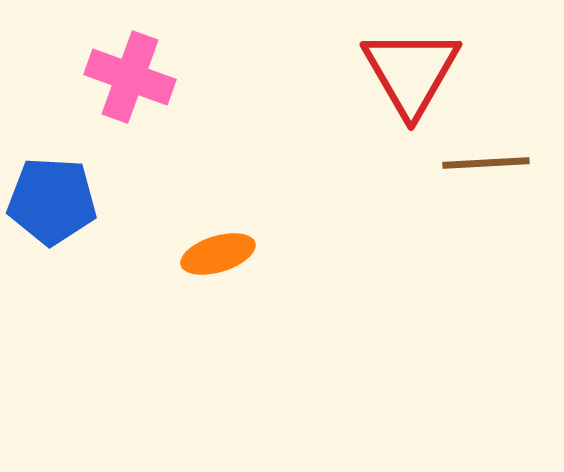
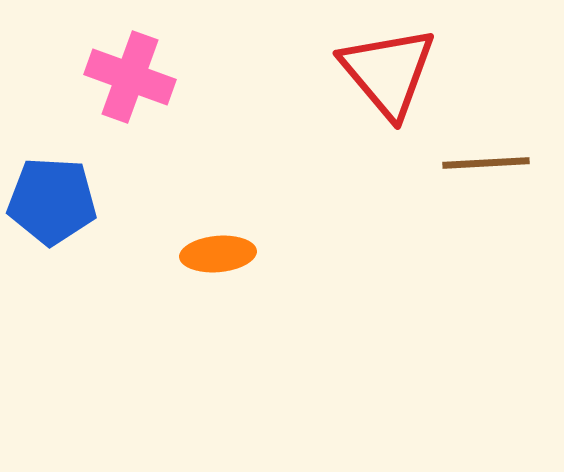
red triangle: moved 23 px left; rotated 10 degrees counterclockwise
orange ellipse: rotated 12 degrees clockwise
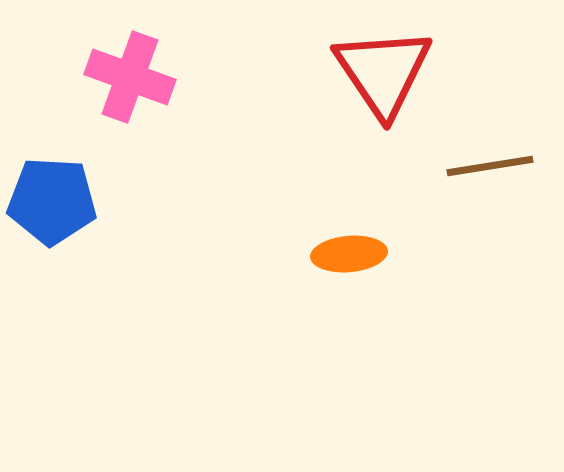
red triangle: moved 5 px left; rotated 6 degrees clockwise
brown line: moved 4 px right, 3 px down; rotated 6 degrees counterclockwise
orange ellipse: moved 131 px right
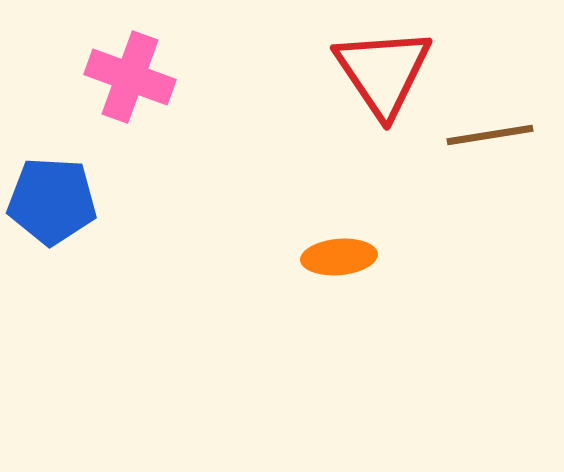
brown line: moved 31 px up
orange ellipse: moved 10 px left, 3 px down
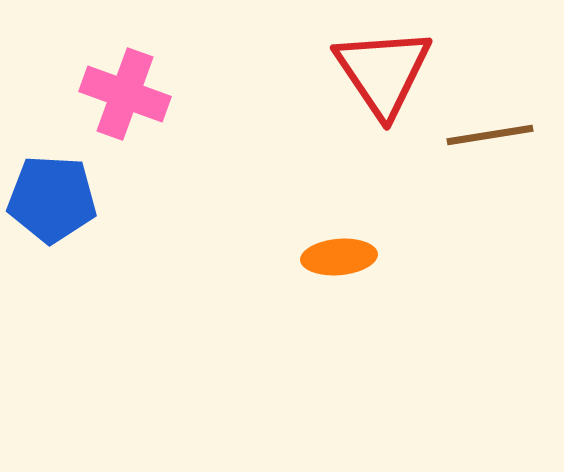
pink cross: moved 5 px left, 17 px down
blue pentagon: moved 2 px up
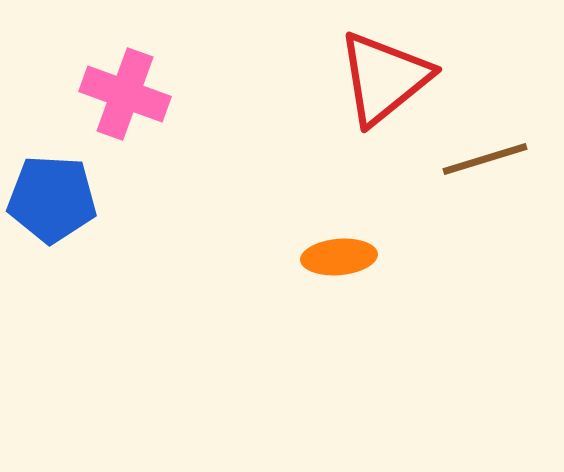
red triangle: moved 1 px right, 6 px down; rotated 25 degrees clockwise
brown line: moved 5 px left, 24 px down; rotated 8 degrees counterclockwise
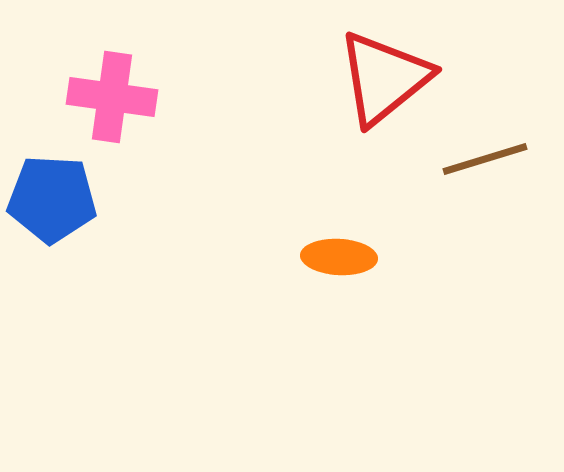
pink cross: moved 13 px left, 3 px down; rotated 12 degrees counterclockwise
orange ellipse: rotated 8 degrees clockwise
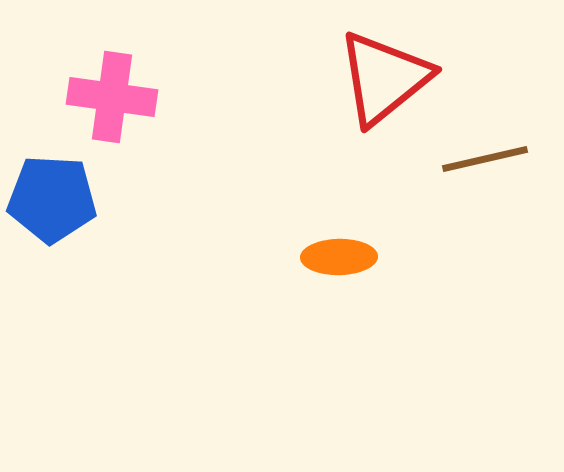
brown line: rotated 4 degrees clockwise
orange ellipse: rotated 4 degrees counterclockwise
